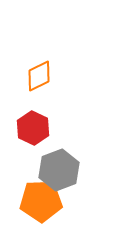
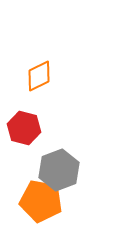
red hexagon: moved 9 px left; rotated 12 degrees counterclockwise
orange pentagon: rotated 12 degrees clockwise
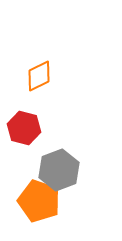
orange pentagon: moved 2 px left; rotated 9 degrees clockwise
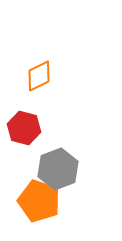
gray hexagon: moved 1 px left, 1 px up
